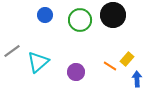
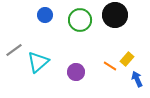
black circle: moved 2 px right
gray line: moved 2 px right, 1 px up
blue arrow: rotated 21 degrees counterclockwise
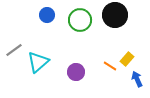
blue circle: moved 2 px right
